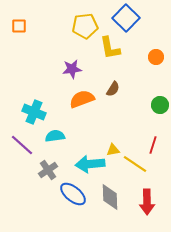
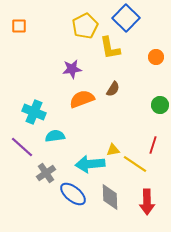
yellow pentagon: rotated 20 degrees counterclockwise
purple line: moved 2 px down
gray cross: moved 2 px left, 3 px down
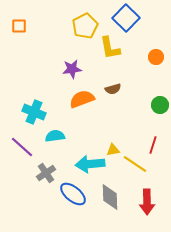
brown semicircle: rotated 42 degrees clockwise
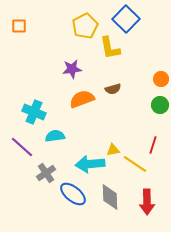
blue square: moved 1 px down
orange circle: moved 5 px right, 22 px down
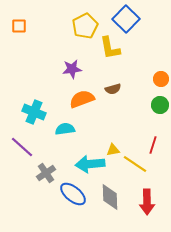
cyan semicircle: moved 10 px right, 7 px up
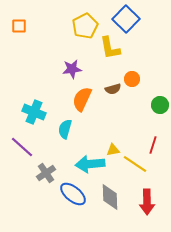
orange circle: moved 29 px left
orange semicircle: rotated 45 degrees counterclockwise
cyan semicircle: rotated 66 degrees counterclockwise
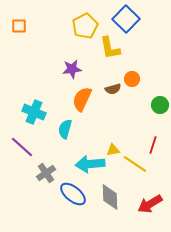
red arrow: moved 3 px right, 2 px down; rotated 60 degrees clockwise
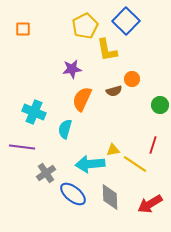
blue square: moved 2 px down
orange square: moved 4 px right, 3 px down
yellow L-shape: moved 3 px left, 2 px down
brown semicircle: moved 1 px right, 2 px down
purple line: rotated 35 degrees counterclockwise
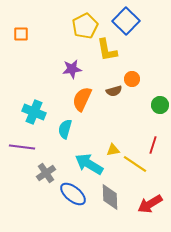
orange square: moved 2 px left, 5 px down
cyan arrow: moved 1 px left; rotated 36 degrees clockwise
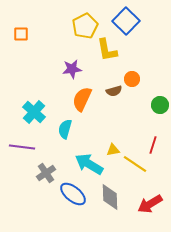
cyan cross: rotated 20 degrees clockwise
